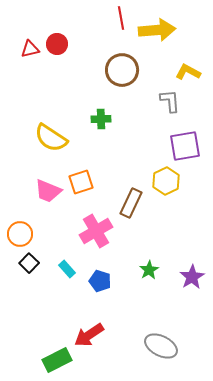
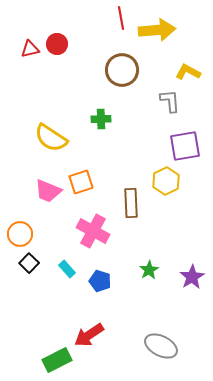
brown rectangle: rotated 28 degrees counterclockwise
pink cross: moved 3 px left; rotated 32 degrees counterclockwise
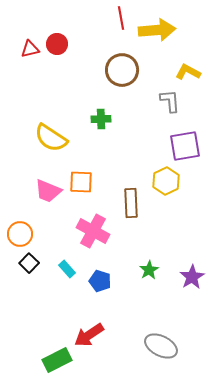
orange square: rotated 20 degrees clockwise
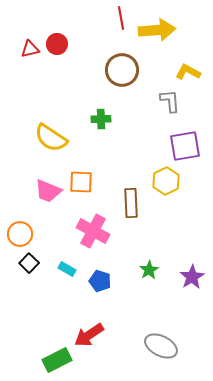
cyan rectangle: rotated 18 degrees counterclockwise
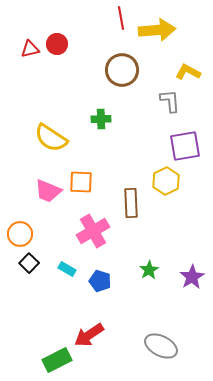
pink cross: rotated 32 degrees clockwise
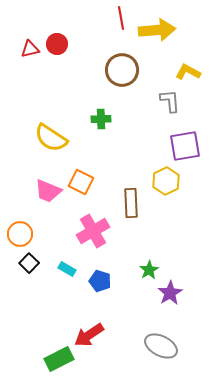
orange square: rotated 25 degrees clockwise
purple star: moved 22 px left, 16 px down
green rectangle: moved 2 px right, 1 px up
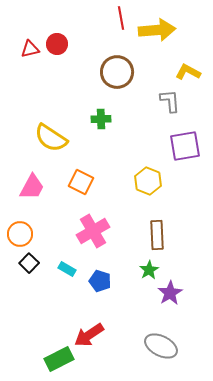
brown circle: moved 5 px left, 2 px down
yellow hexagon: moved 18 px left; rotated 12 degrees counterclockwise
pink trapezoid: moved 16 px left, 4 px up; rotated 84 degrees counterclockwise
brown rectangle: moved 26 px right, 32 px down
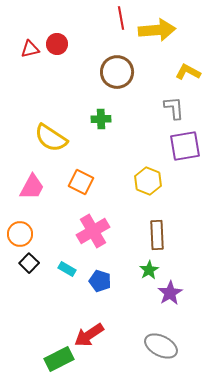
gray L-shape: moved 4 px right, 7 px down
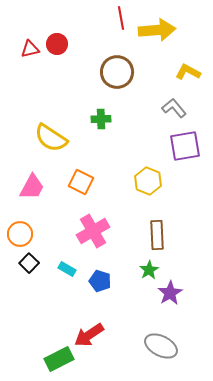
gray L-shape: rotated 35 degrees counterclockwise
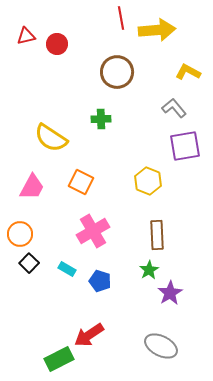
red triangle: moved 4 px left, 13 px up
